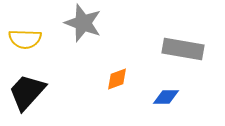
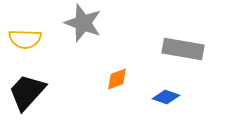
blue diamond: rotated 20 degrees clockwise
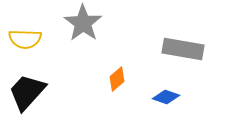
gray star: rotated 15 degrees clockwise
orange diamond: rotated 20 degrees counterclockwise
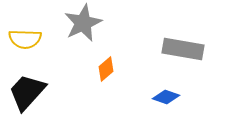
gray star: rotated 12 degrees clockwise
orange diamond: moved 11 px left, 10 px up
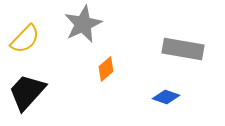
gray star: moved 1 px down
yellow semicircle: rotated 48 degrees counterclockwise
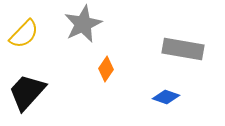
yellow semicircle: moved 1 px left, 5 px up
orange diamond: rotated 15 degrees counterclockwise
